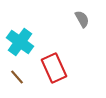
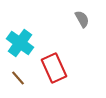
cyan cross: moved 1 px down
brown line: moved 1 px right, 1 px down
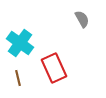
brown line: rotated 28 degrees clockwise
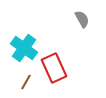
cyan cross: moved 4 px right, 5 px down
brown line: moved 8 px right, 4 px down; rotated 42 degrees clockwise
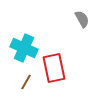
cyan cross: rotated 12 degrees counterclockwise
red rectangle: rotated 12 degrees clockwise
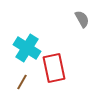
cyan cross: moved 3 px right; rotated 8 degrees clockwise
brown line: moved 4 px left
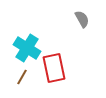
brown line: moved 5 px up
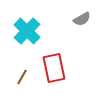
gray semicircle: rotated 90 degrees clockwise
cyan cross: moved 17 px up; rotated 12 degrees clockwise
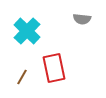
gray semicircle: rotated 36 degrees clockwise
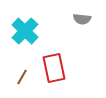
cyan cross: moved 2 px left
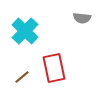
gray semicircle: moved 1 px up
brown line: rotated 21 degrees clockwise
